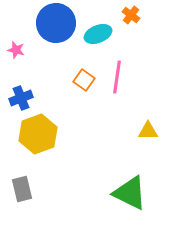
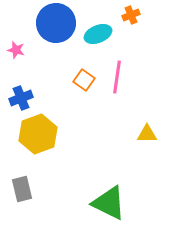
orange cross: rotated 30 degrees clockwise
yellow triangle: moved 1 px left, 3 px down
green triangle: moved 21 px left, 10 px down
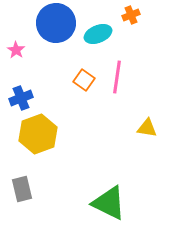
pink star: rotated 18 degrees clockwise
yellow triangle: moved 6 px up; rotated 10 degrees clockwise
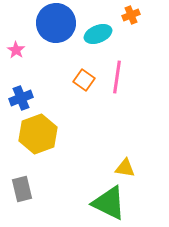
yellow triangle: moved 22 px left, 40 px down
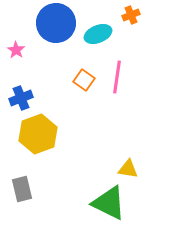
yellow triangle: moved 3 px right, 1 px down
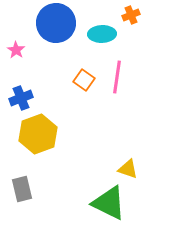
cyan ellipse: moved 4 px right; rotated 20 degrees clockwise
yellow triangle: rotated 10 degrees clockwise
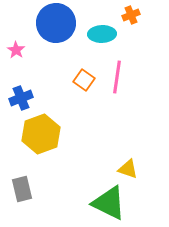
yellow hexagon: moved 3 px right
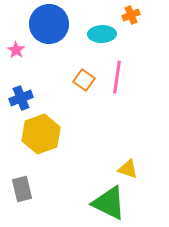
blue circle: moved 7 px left, 1 px down
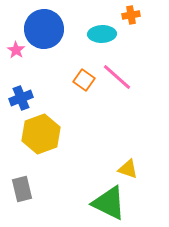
orange cross: rotated 12 degrees clockwise
blue circle: moved 5 px left, 5 px down
pink line: rotated 56 degrees counterclockwise
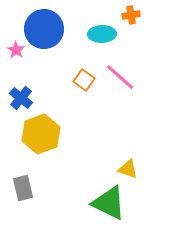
pink line: moved 3 px right
blue cross: rotated 30 degrees counterclockwise
gray rectangle: moved 1 px right, 1 px up
